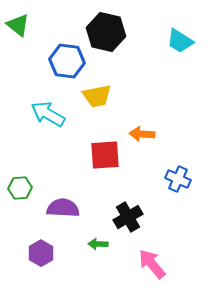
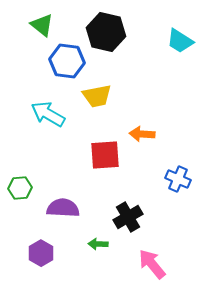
green triangle: moved 24 px right
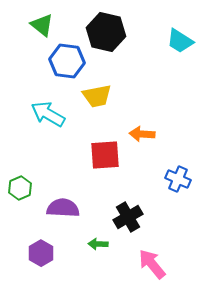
green hexagon: rotated 20 degrees counterclockwise
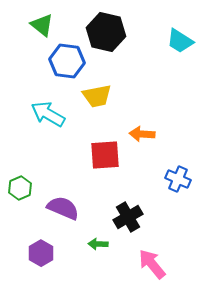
purple semicircle: rotated 20 degrees clockwise
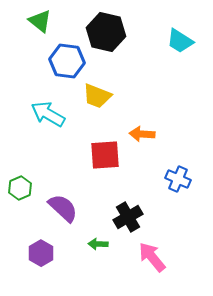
green triangle: moved 2 px left, 4 px up
yellow trapezoid: rotated 32 degrees clockwise
purple semicircle: rotated 20 degrees clockwise
pink arrow: moved 7 px up
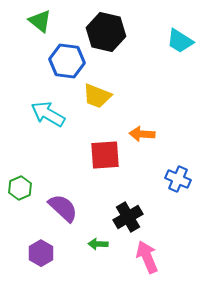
pink arrow: moved 5 px left; rotated 16 degrees clockwise
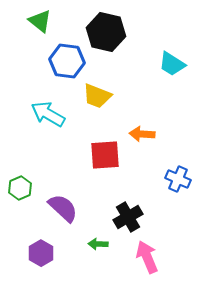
cyan trapezoid: moved 8 px left, 23 px down
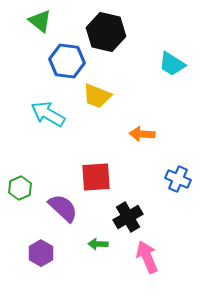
red square: moved 9 px left, 22 px down
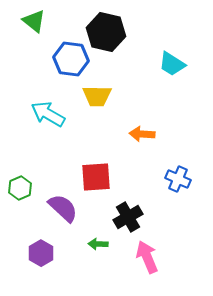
green triangle: moved 6 px left
blue hexagon: moved 4 px right, 2 px up
yellow trapezoid: rotated 20 degrees counterclockwise
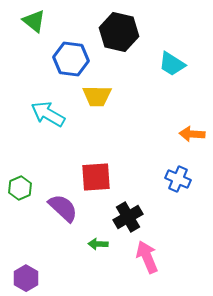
black hexagon: moved 13 px right
orange arrow: moved 50 px right
purple hexagon: moved 15 px left, 25 px down
